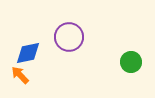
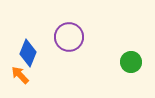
blue diamond: rotated 56 degrees counterclockwise
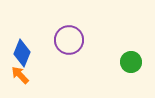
purple circle: moved 3 px down
blue diamond: moved 6 px left
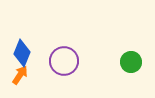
purple circle: moved 5 px left, 21 px down
orange arrow: rotated 78 degrees clockwise
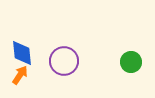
blue diamond: rotated 28 degrees counterclockwise
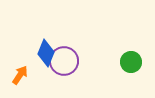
blue diamond: moved 24 px right; rotated 28 degrees clockwise
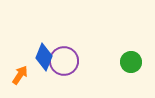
blue diamond: moved 2 px left, 4 px down
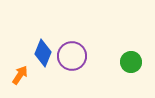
blue diamond: moved 1 px left, 4 px up
purple circle: moved 8 px right, 5 px up
